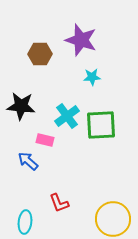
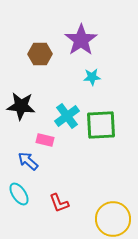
purple star: rotated 20 degrees clockwise
cyan ellipse: moved 6 px left, 28 px up; rotated 40 degrees counterclockwise
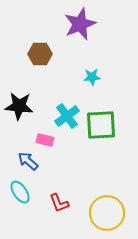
purple star: moved 1 px left, 16 px up; rotated 12 degrees clockwise
black star: moved 2 px left
cyan ellipse: moved 1 px right, 2 px up
yellow circle: moved 6 px left, 6 px up
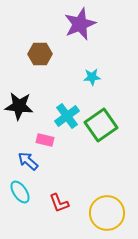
green square: rotated 32 degrees counterclockwise
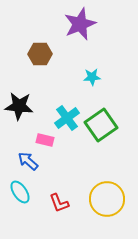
cyan cross: moved 2 px down
yellow circle: moved 14 px up
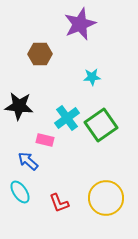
yellow circle: moved 1 px left, 1 px up
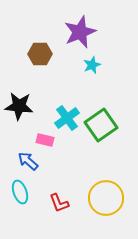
purple star: moved 8 px down
cyan star: moved 12 px up; rotated 18 degrees counterclockwise
cyan ellipse: rotated 15 degrees clockwise
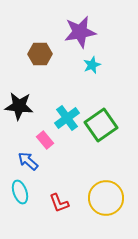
purple star: rotated 12 degrees clockwise
pink rectangle: rotated 36 degrees clockwise
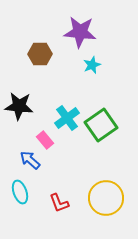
purple star: rotated 16 degrees clockwise
blue arrow: moved 2 px right, 1 px up
